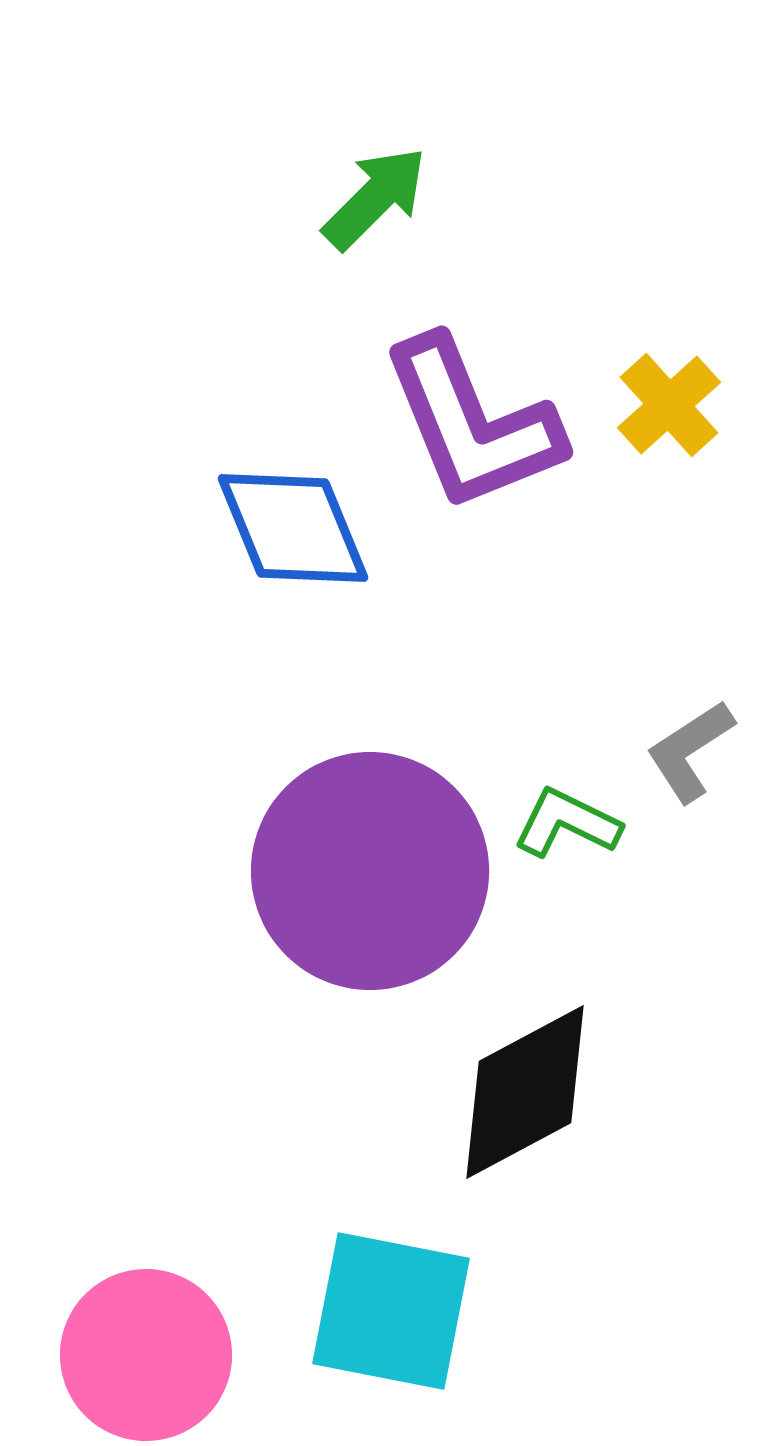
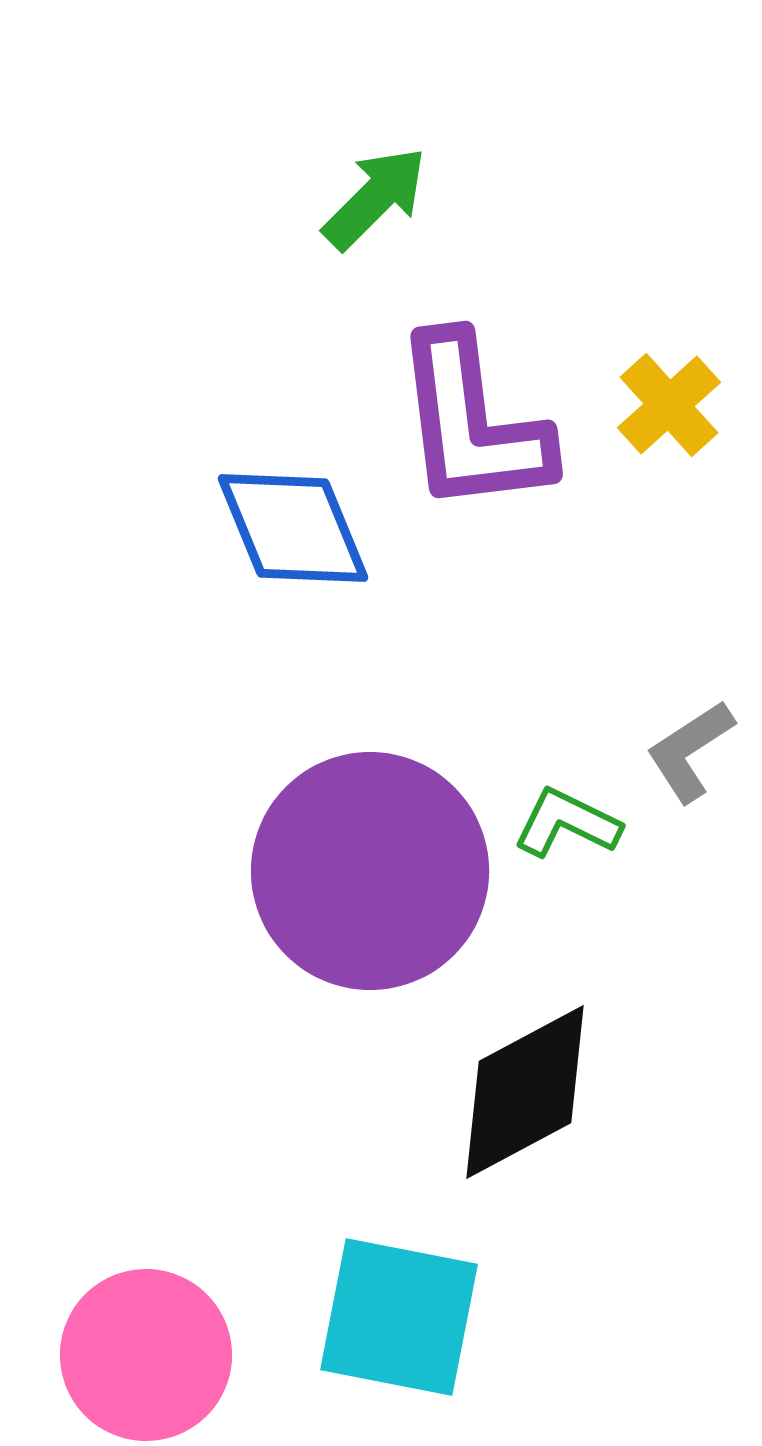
purple L-shape: rotated 15 degrees clockwise
cyan square: moved 8 px right, 6 px down
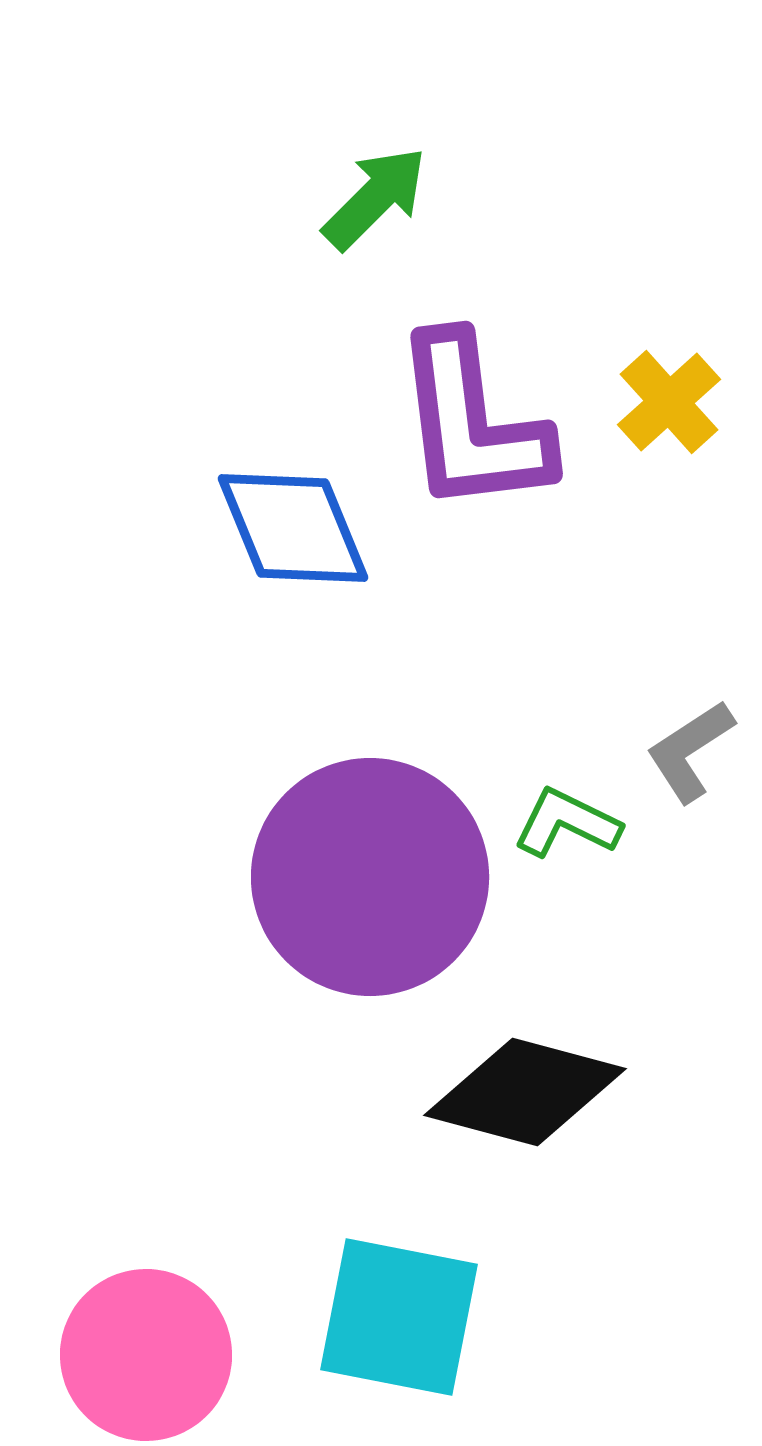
yellow cross: moved 3 px up
purple circle: moved 6 px down
black diamond: rotated 43 degrees clockwise
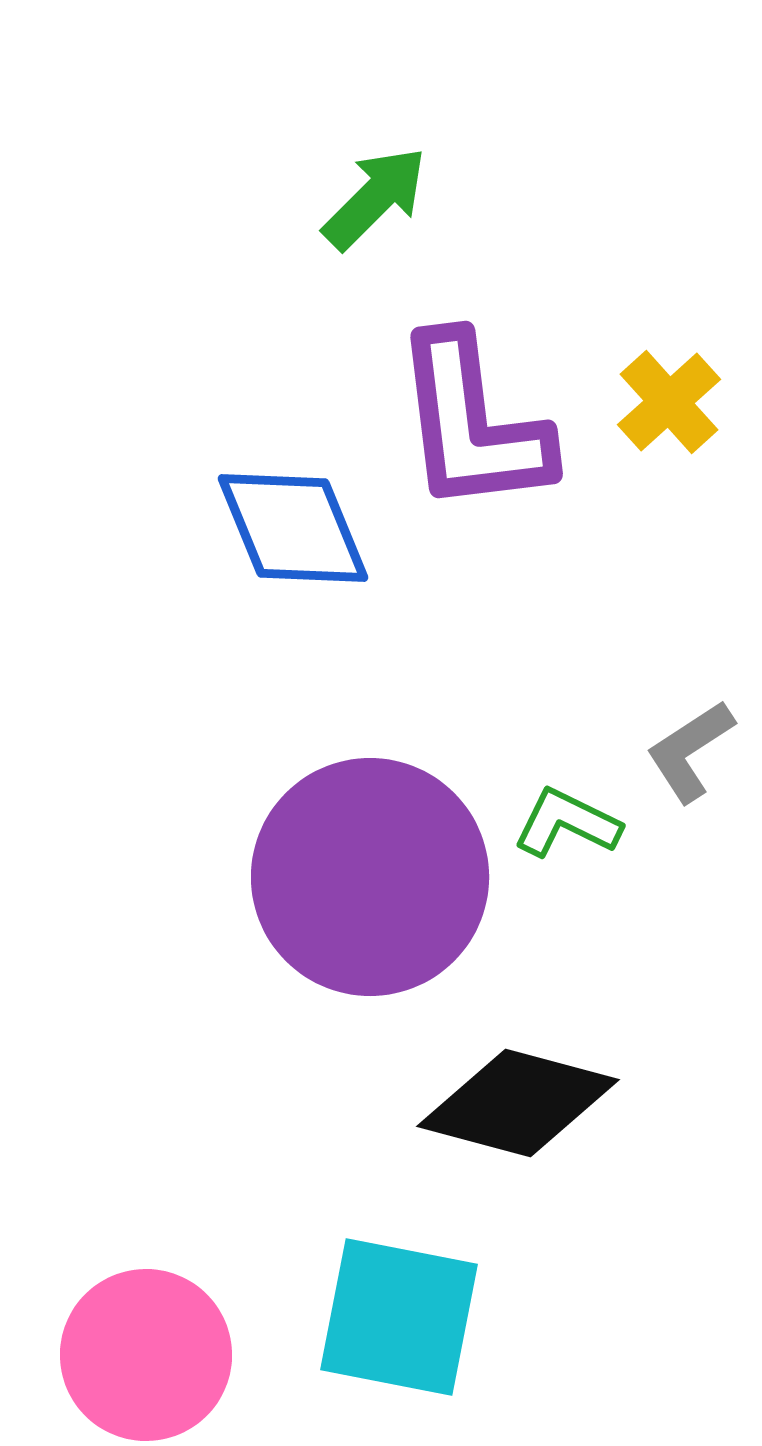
black diamond: moved 7 px left, 11 px down
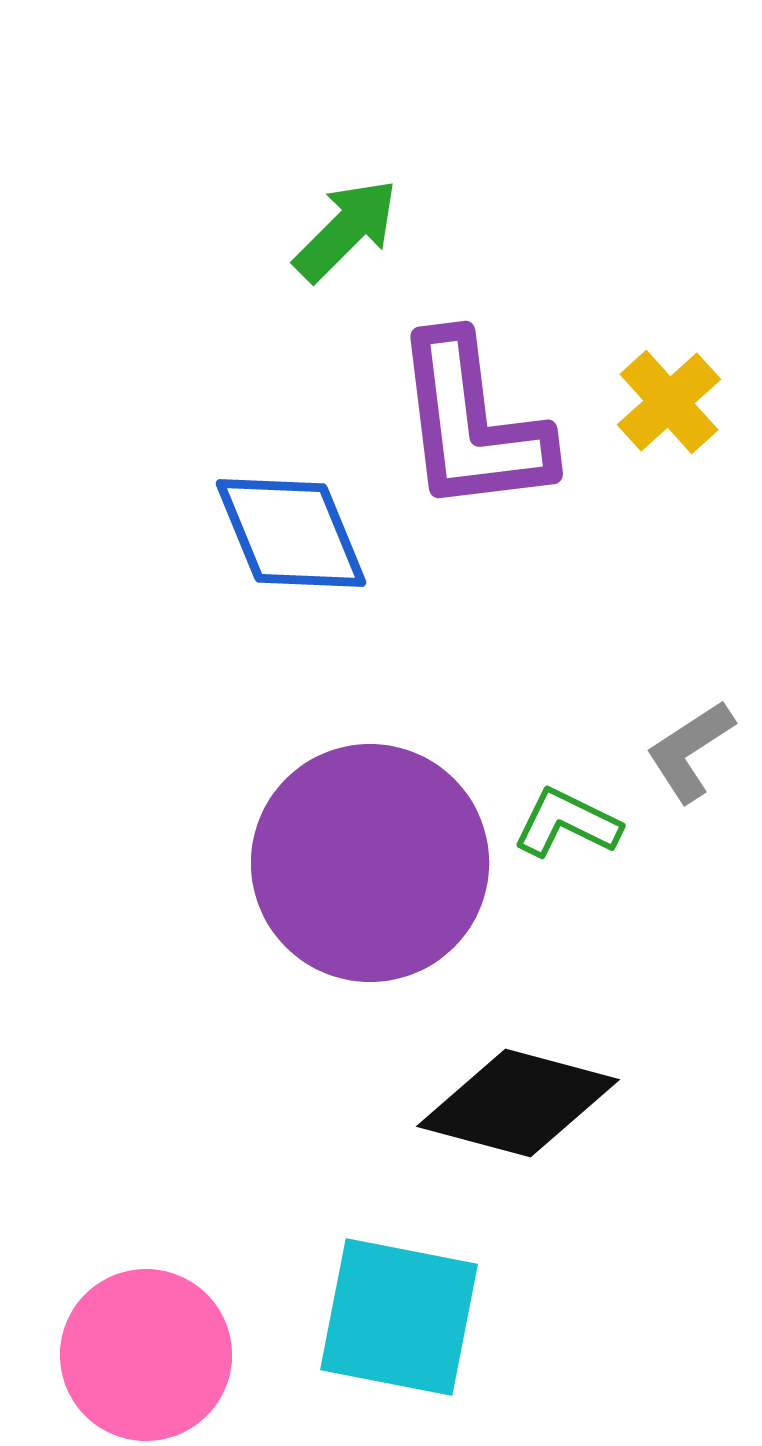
green arrow: moved 29 px left, 32 px down
blue diamond: moved 2 px left, 5 px down
purple circle: moved 14 px up
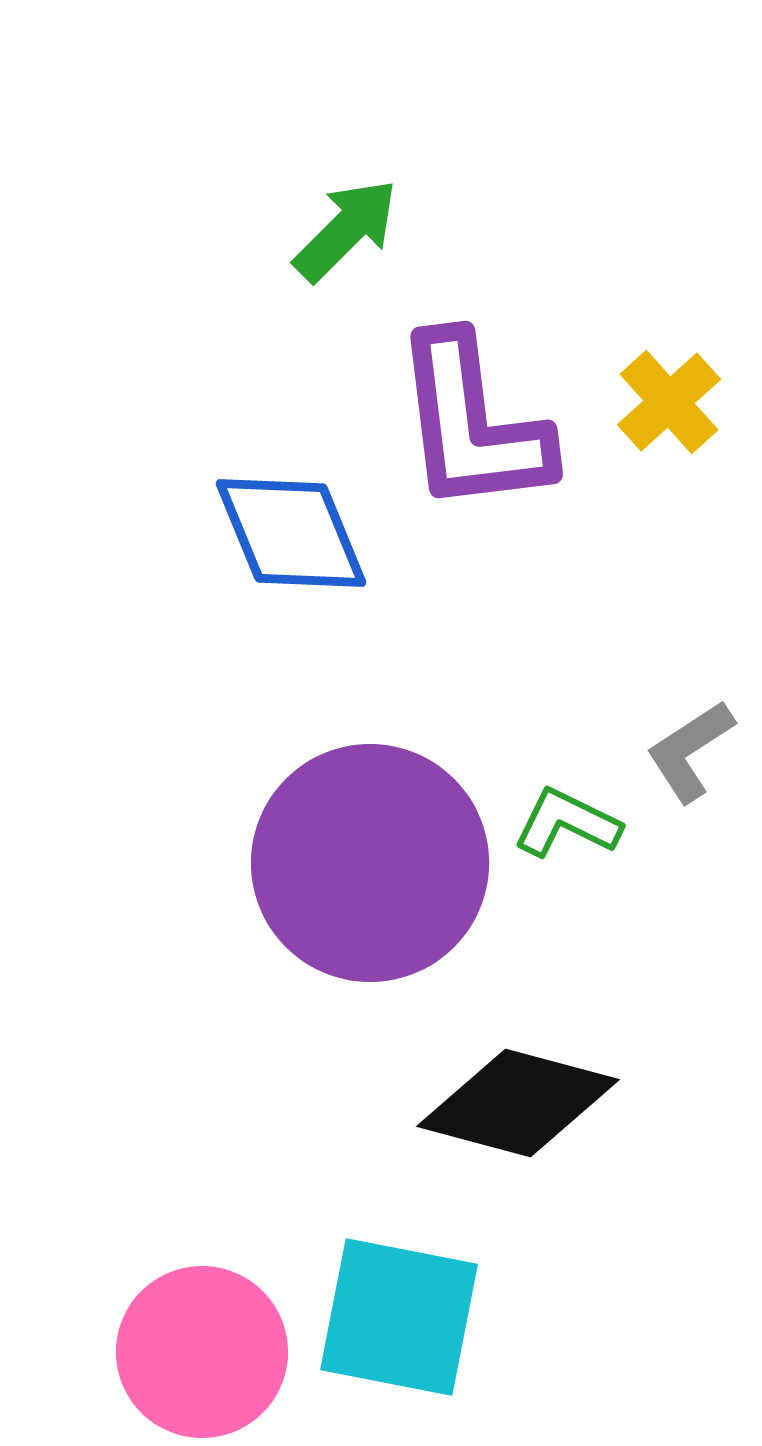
pink circle: moved 56 px right, 3 px up
